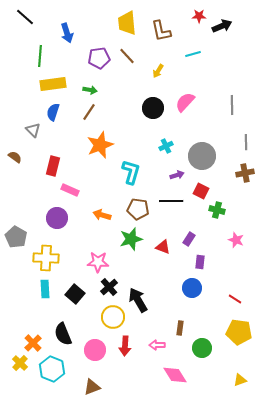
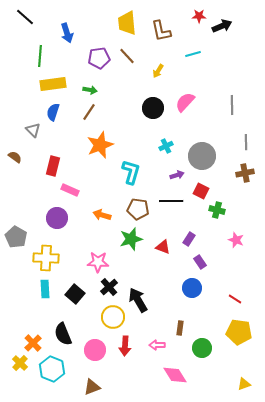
purple rectangle at (200, 262): rotated 40 degrees counterclockwise
yellow triangle at (240, 380): moved 4 px right, 4 px down
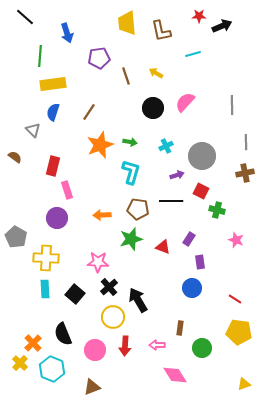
brown line at (127, 56): moved 1 px left, 20 px down; rotated 24 degrees clockwise
yellow arrow at (158, 71): moved 2 px left, 2 px down; rotated 88 degrees clockwise
green arrow at (90, 90): moved 40 px right, 52 px down
pink rectangle at (70, 190): moved 3 px left; rotated 48 degrees clockwise
orange arrow at (102, 215): rotated 18 degrees counterclockwise
purple rectangle at (200, 262): rotated 24 degrees clockwise
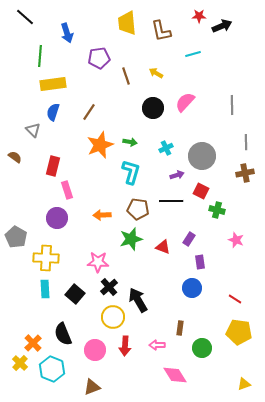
cyan cross at (166, 146): moved 2 px down
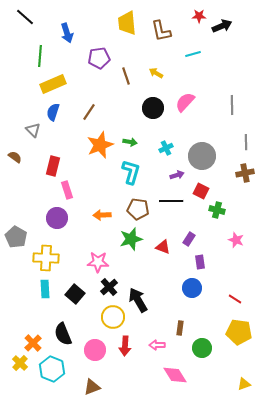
yellow rectangle at (53, 84): rotated 15 degrees counterclockwise
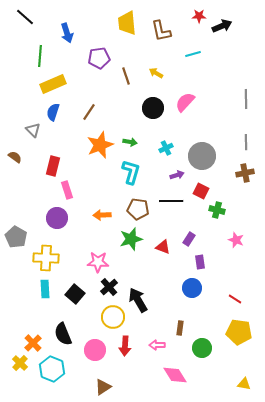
gray line at (232, 105): moved 14 px right, 6 px up
yellow triangle at (244, 384): rotated 32 degrees clockwise
brown triangle at (92, 387): moved 11 px right; rotated 12 degrees counterclockwise
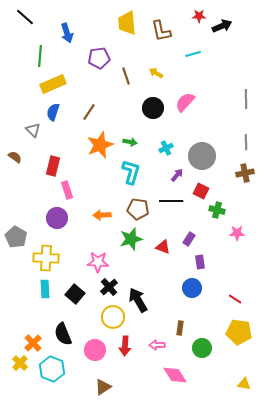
purple arrow at (177, 175): rotated 32 degrees counterclockwise
pink star at (236, 240): moved 1 px right, 7 px up; rotated 21 degrees counterclockwise
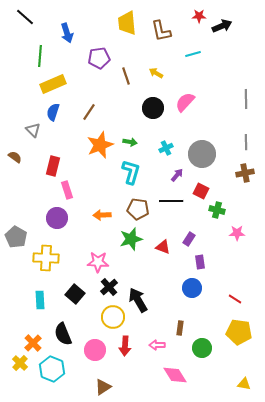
gray circle at (202, 156): moved 2 px up
cyan rectangle at (45, 289): moved 5 px left, 11 px down
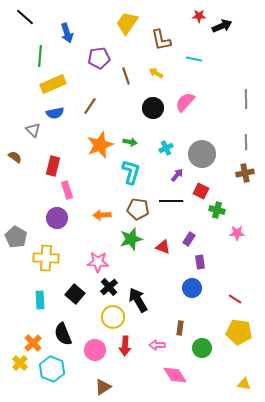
yellow trapezoid at (127, 23): rotated 40 degrees clockwise
brown L-shape at (161, 31): moved 9 px down
cyan line at (193, 54): moved 1 px right, 5 px down; rotated 28 degrees clockwise
blue semicircle at (53, 112): moved 2 px right, 1 px down; rotated 120 degrees counterclockwise
brown line at (89, 112): moved 1 px right, 6 px up
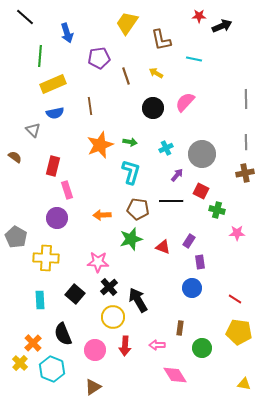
brown line at (90, 106): rotated 42 degrees counterclockwise
purple rectangle at (189, 239): moved 2 px down
brown triangle at (103, 387): moved 10 px left
